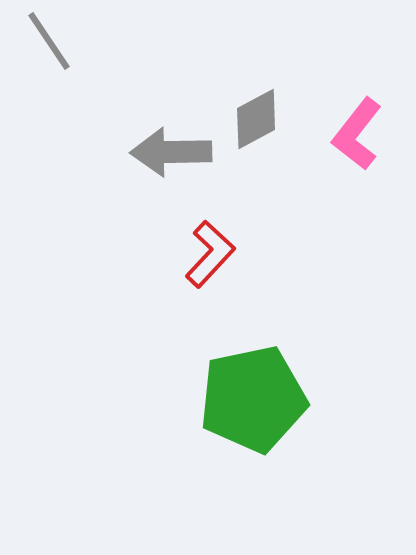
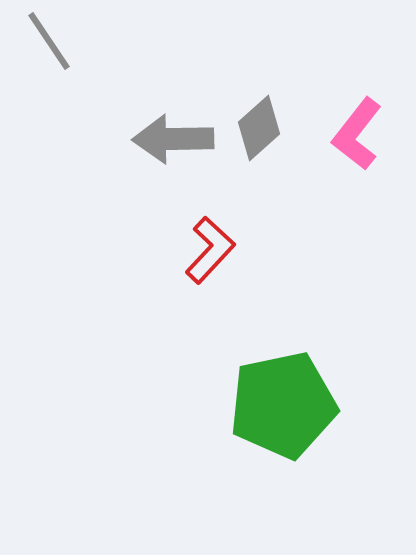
gray diamond: moved 3 px right, 9 px down; rotated 14 degrees counterclockwise
gray arrow: moved 2 px right, 13 px up
red L-shape: moved 4 px up
green pentagon: moved 30 px right, 6 px down
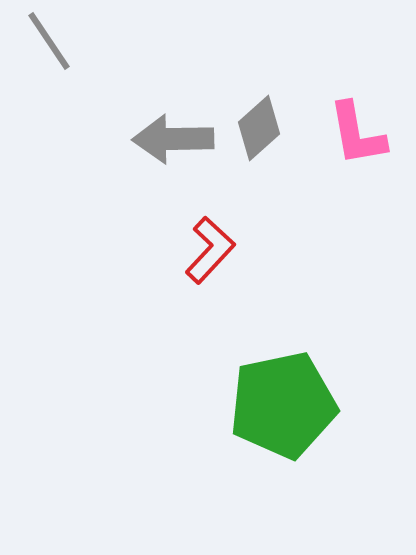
pink L-shape: rotated 48 degrees counterclockwise
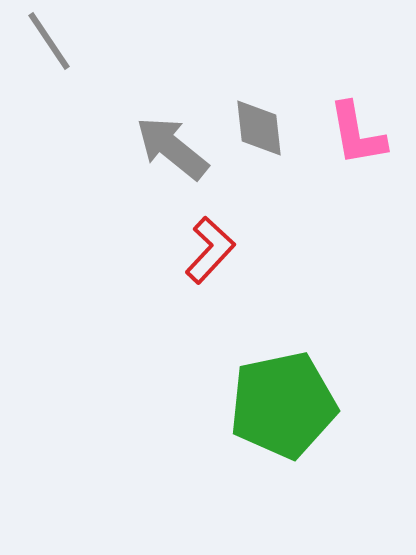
gray diamond: rotated 54 degrees counterclockwise
gray arrow: moved 1 px left, 9 px down; rotated 40 degrees clockwise
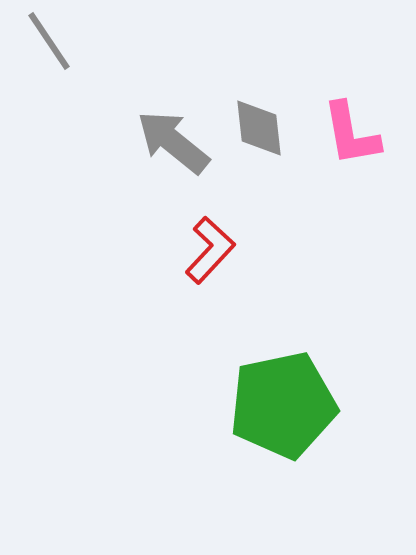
pink L-shape: moved 6 px left
gray arrow: moved 1 px right, 6 px up
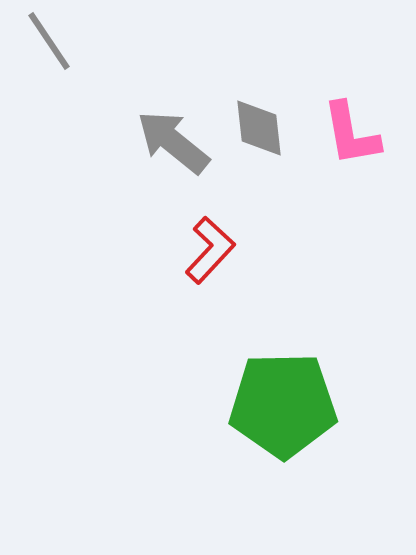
green pentagon: rotated 11 degrees clockwise
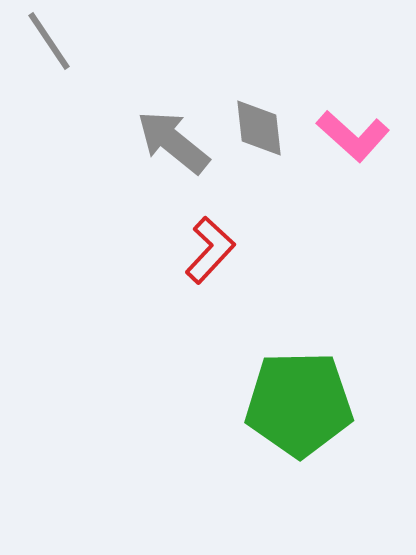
pink L-shape: moved 2 px right, 2 px down; rotated 38 degrees counterclockwise
green pentagon: moved 16 px right, 1 px up
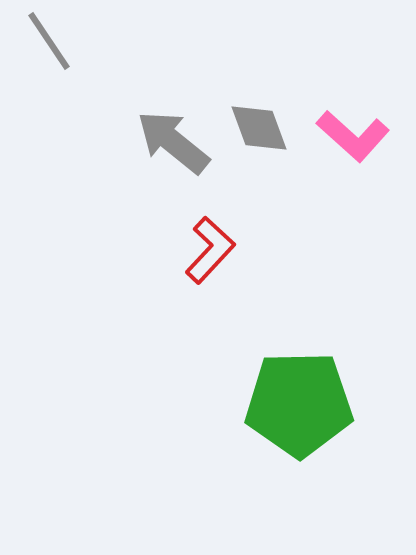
gray diamond: rotated 14 degrees counterclockwise
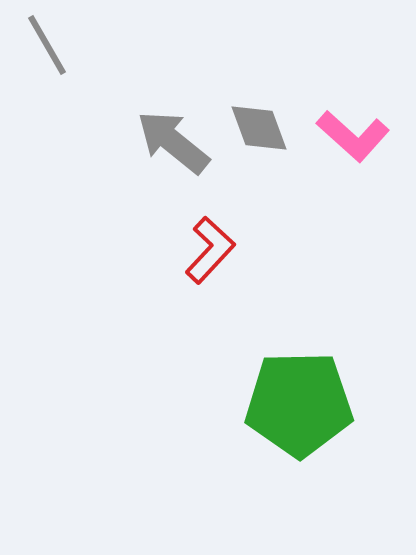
gray line: moved 2 px left, 4 px down; rotated 4 degrees clockwise
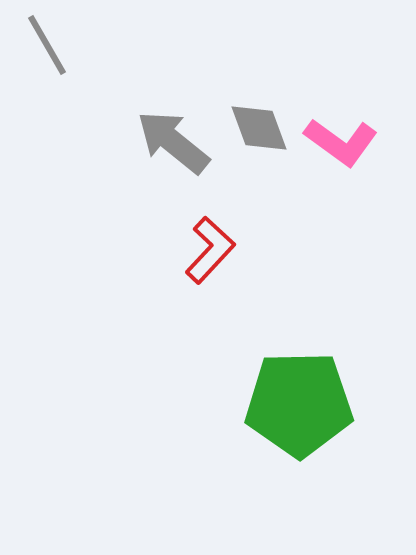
pink L-shape: moved 12 px left, 6 px down; rotated 6 degrees counterclockwise
